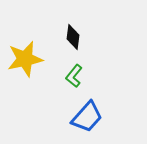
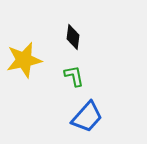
yellow star: moved 1 px left, 1 px down
green L-shape: rotated 130 degrees clockwise
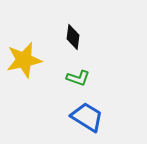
green L-shape: moved 4 px right, 2 px down; rotated 120 degrees clockwise
blue trapezoid: rotated 100 degrees counterclockwise
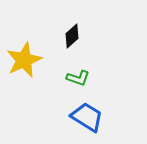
black diamond: moved 1 px left, 1 px up; rotated 40 degrees clockwise
yellow star: rotated 12 degrees counterclockwise
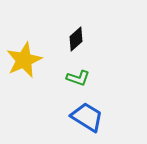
black diamond: moved 4 px right, 3 px down
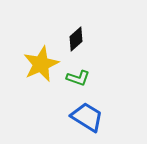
yellow star: moved 17 px right, 4 px down
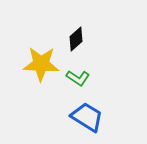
yellow star: rotated 27 degrees clockwise
green L-shape: rotated 15 degrees clockwise
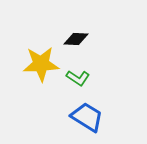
black diamond: rotated 45 degrees clockwise
yellow star: rotated 6 degrees counterclockwise
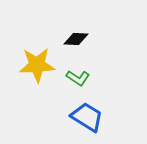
yellow star: moved 4 px left, 1 px down
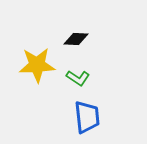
blue trapezoid: rotated 52 degrees clockwise
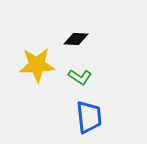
green L-shape: moved 2 px right, 1 px up
blue trapezoid: moved 2 px right
